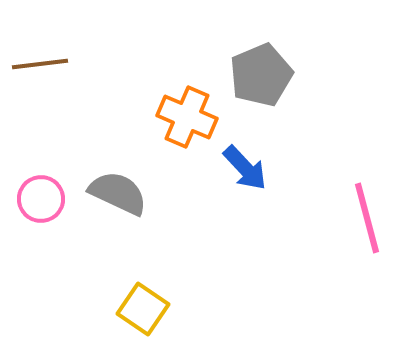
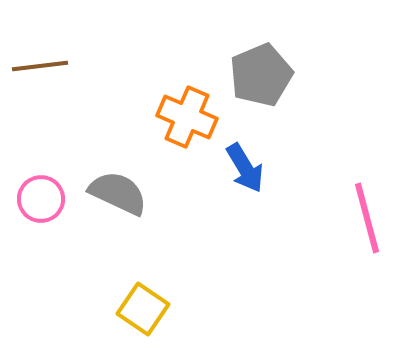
brown line: moved 2 px down
blue arrow: rotated 12 degrees clockwise
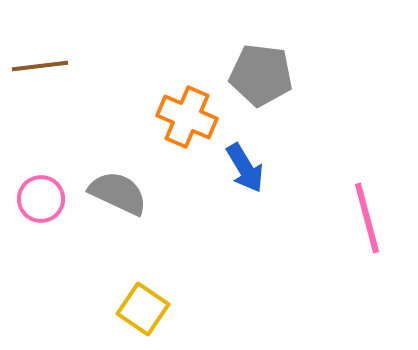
gray pentagon: rotated 30 degrees clockwise
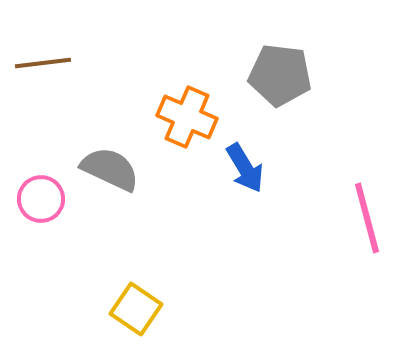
brown line: moved 3 px right, 3 px up
gray pentagon: moved 19 px right
gray semicircle: moved 8 px left, 24 px up
yellow square: moved 7 px left
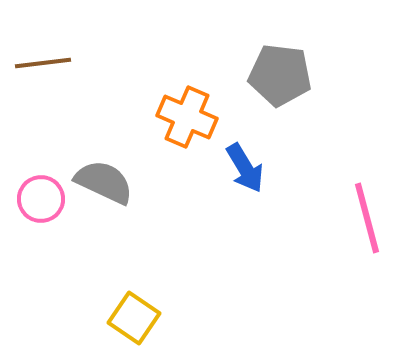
gray semicircle: moved 6 px left, 13 px down
yellow square: moved 2 px left, 9 px down
